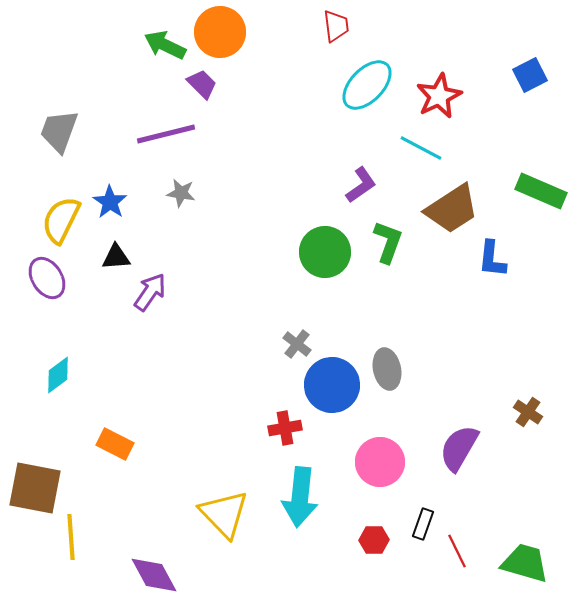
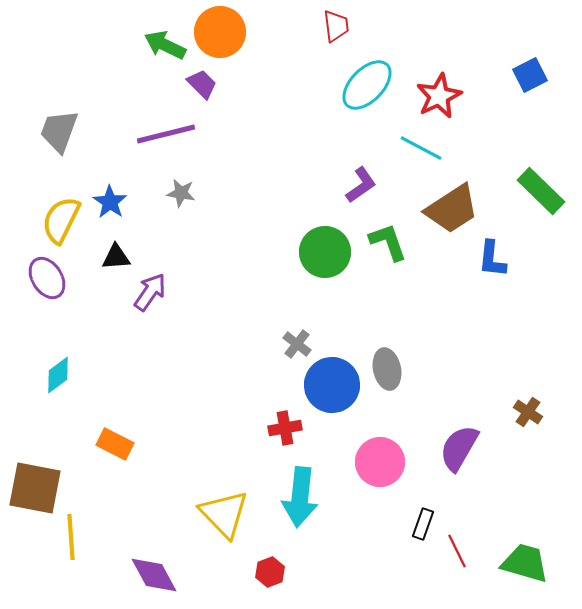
green rectangle: rotated 21 degrees clockwise
green L-shape: rotated 39 degrees counterclockwise
red hexagon: moved 104 px left, 32 px down; rotated 20 degrees counterclockwise
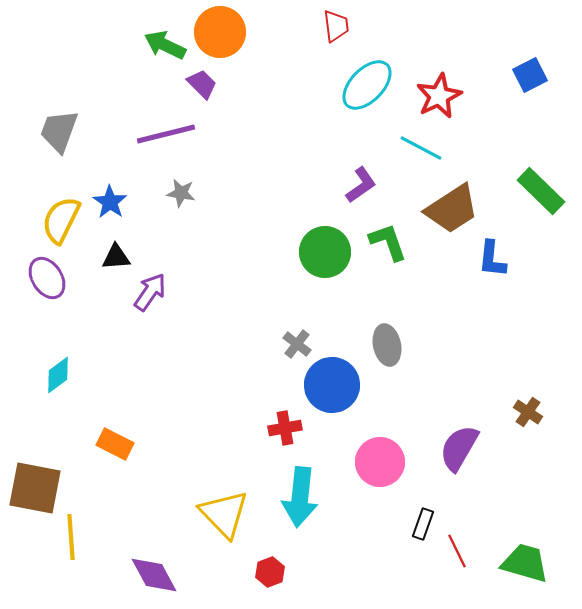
gray ellipse: moved 24 px up
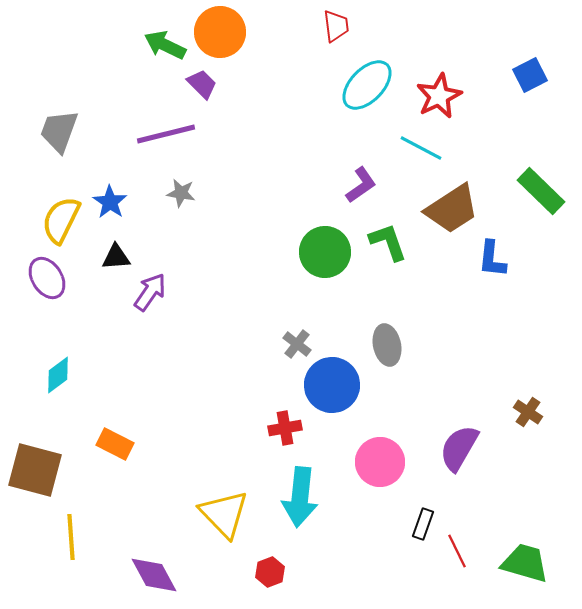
brown square: moved 18 px up; rotated 4 degrees clockwise
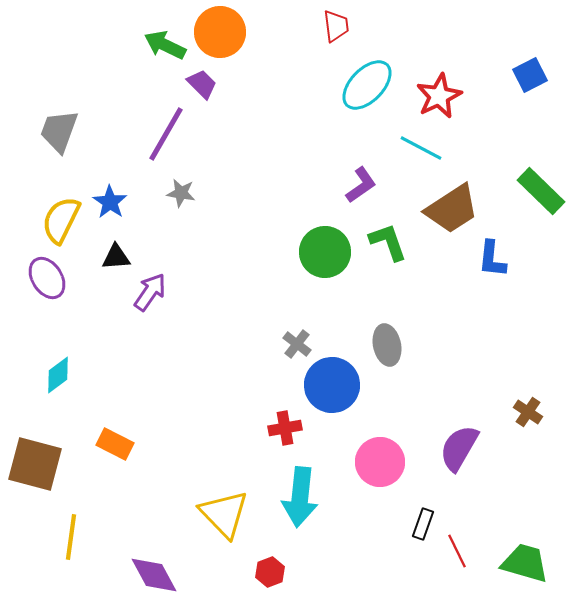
purple line: rotated 46 degrees counterclockwise
brown square: moved 6 px up
yellow line: rotated 12 degrees clockwise
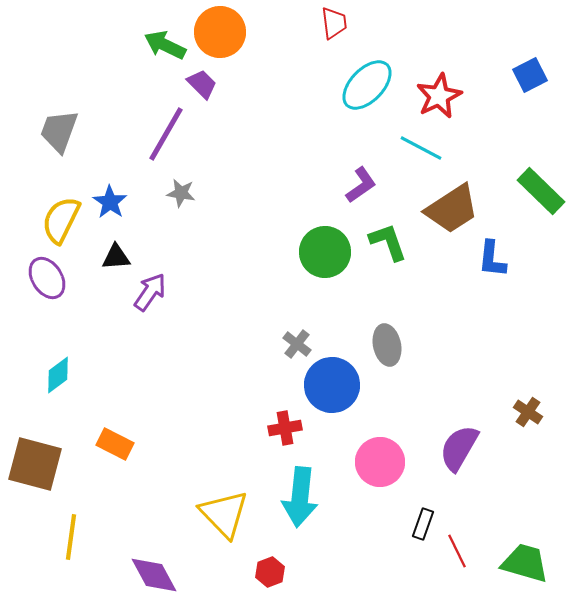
red trapezoid: moved 2 px left, 3 px up
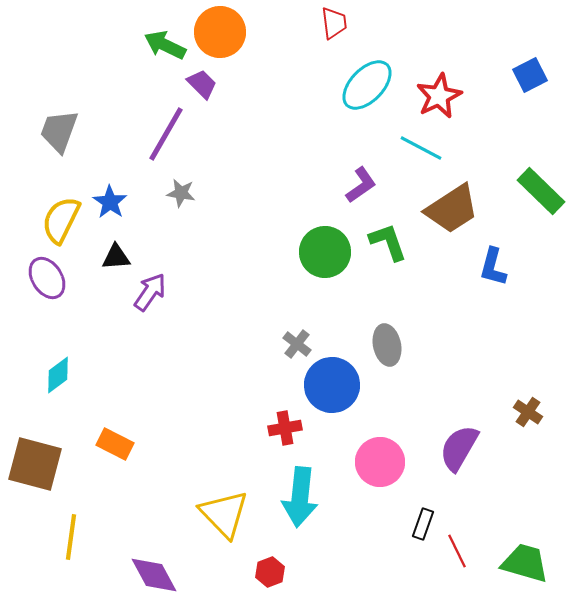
blue L-shape: moved 1 px right, 8 px down; rotated 9 degrees clockwise
